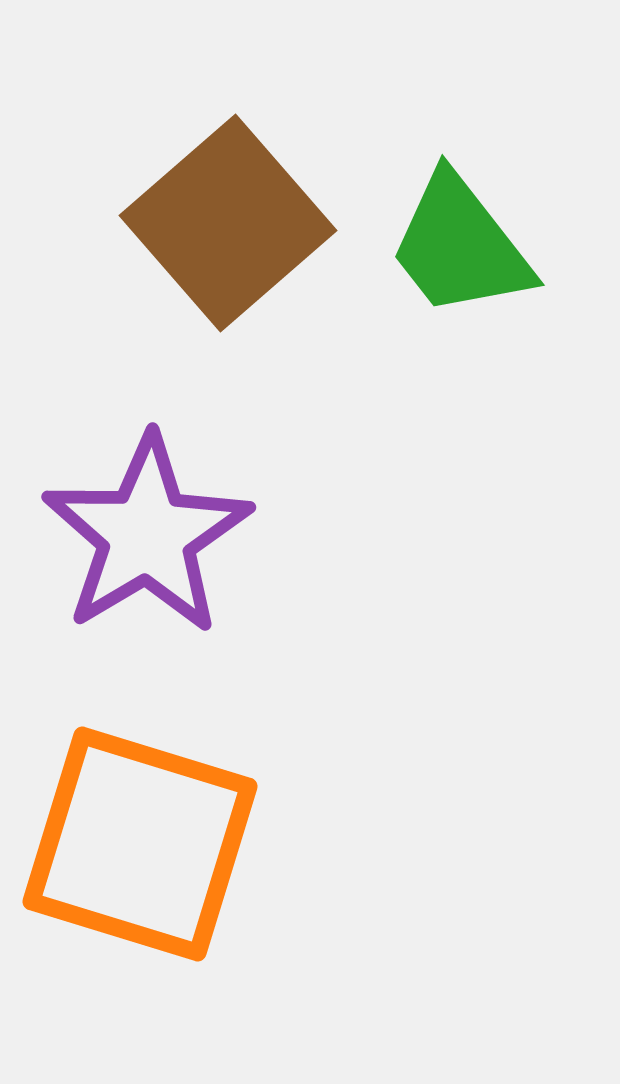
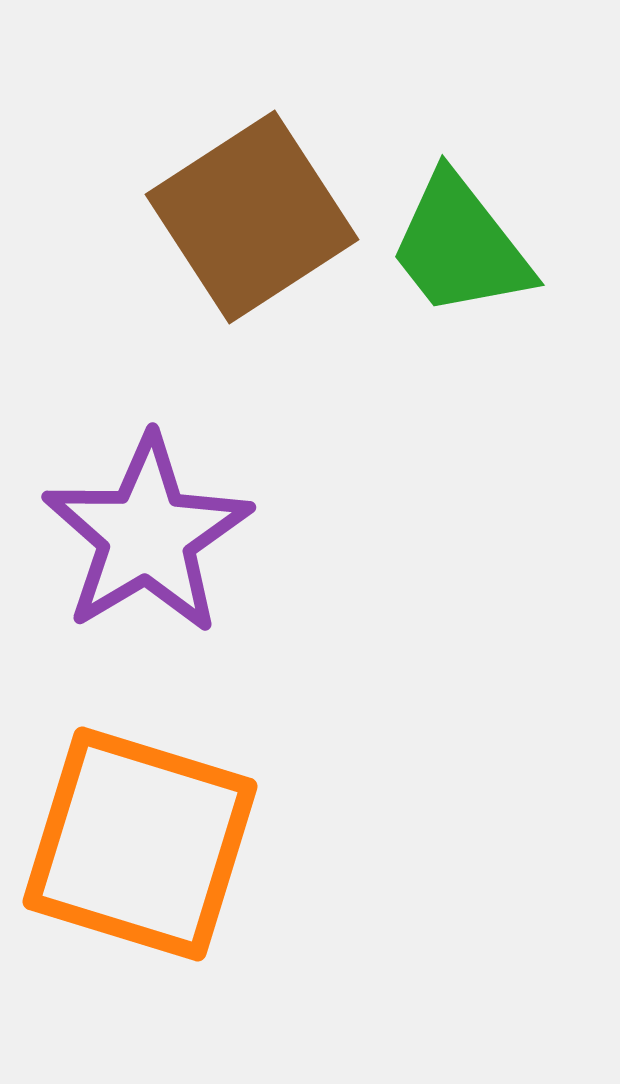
brown square: moved 24 px right, 6 px up; rotated 8 degrees clockwise
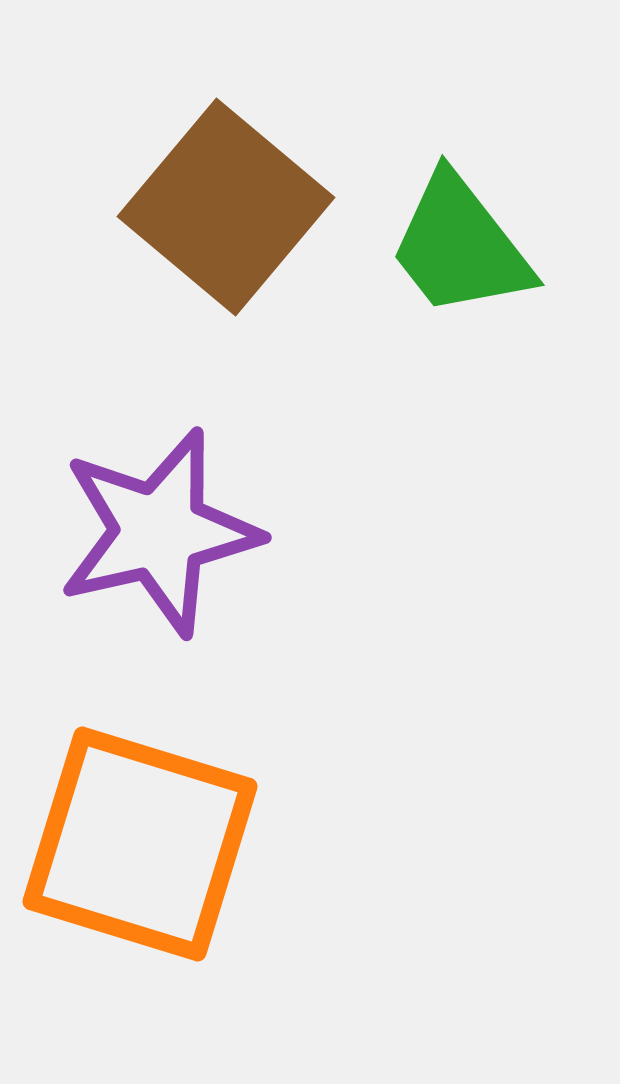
brown square: moved 26 px left, 10 px up; rotated 17 degrees counterclockwise
purple star: moved 12 px right, 3 px up; rotated 18 degrees clockwise
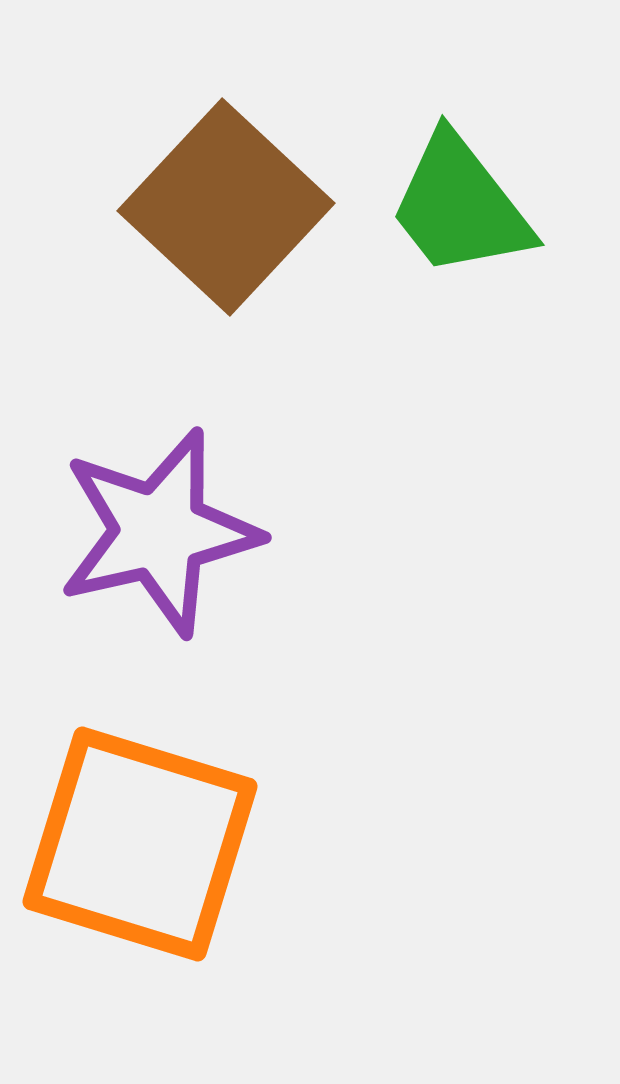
brown square: rotated 3 degrees clockwise
green trapezoid: moved 40 px up
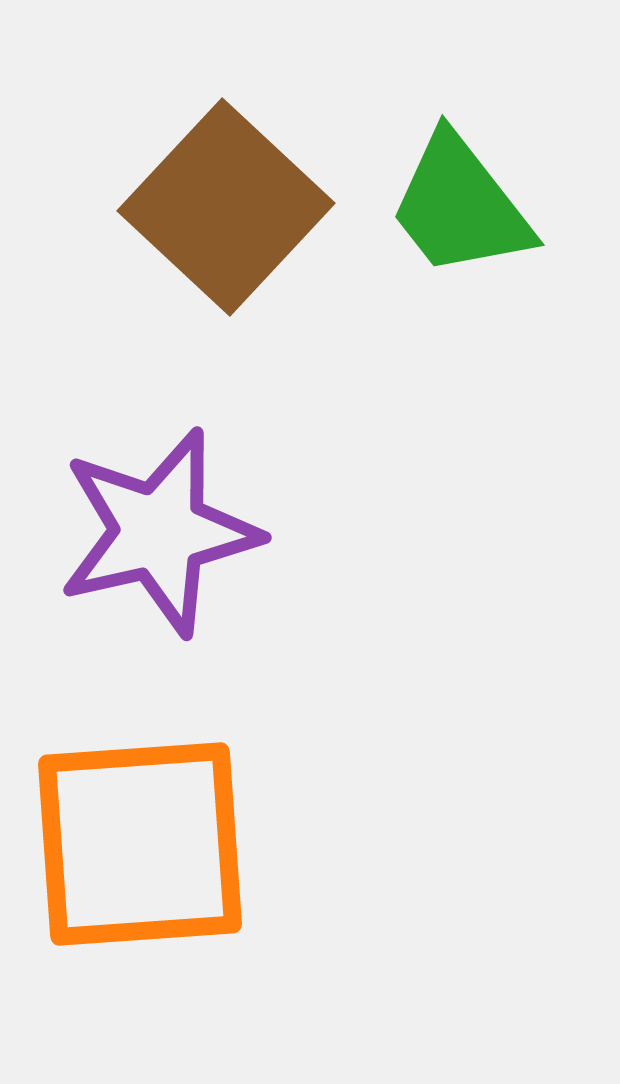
orange square: rotated 21 degrees counterclockwise
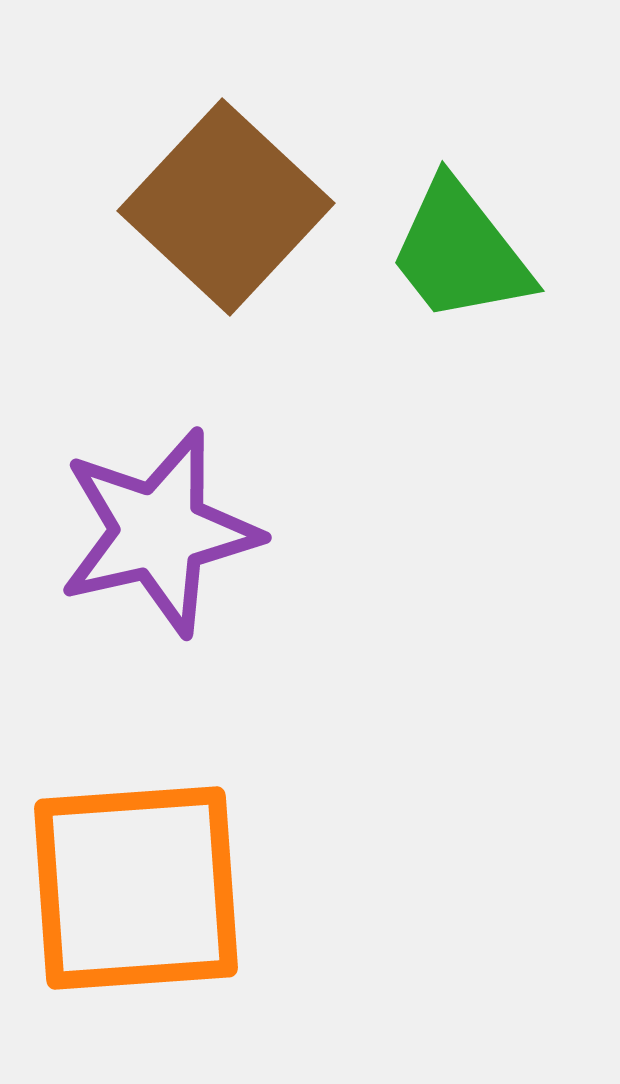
green trapezoid: moved 46 px down
orange square: moved 4 px left, 44 px down
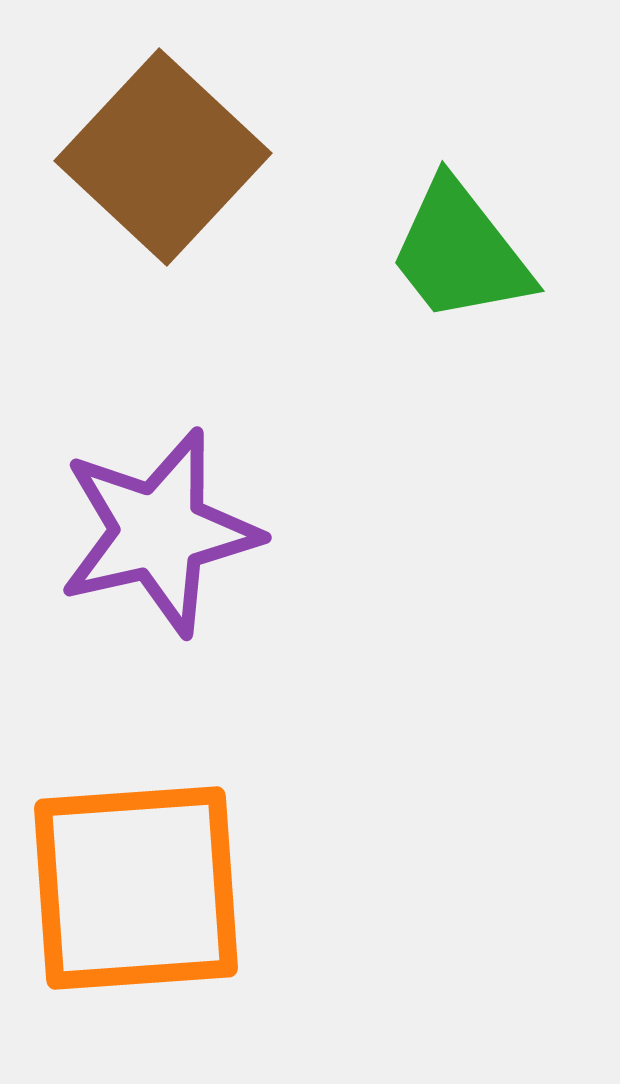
brown square: moved 63 px left, 50 px up
